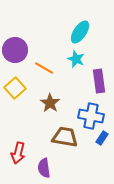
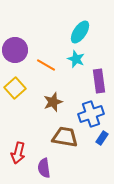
orange line: moved 2 px right, 3 px up
brown star: moved 3 px right, 1 px up; rotated 18 degrees clockwise
blue cross: moved 2 px up; rotated 30 degrees counterclockwise
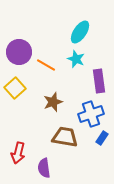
purple circle: moved 4 px right, 2 px down
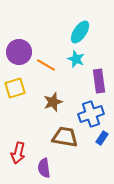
yellow square: rotated 25 degrees clockwise
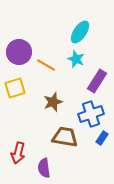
purple rectangle: moved 2 px left; rotated 40 degrees clockwise
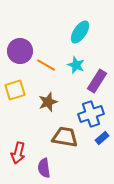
purple circle: moved 1 px right, 1 px up
cyan star: moved 6 px down
yellow square: moved 2 px down
brown star: moved 5 px left
blue rectangle: rotated 16 degrees clockwise
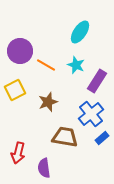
yellow square: rotated 10 degrees counterclockwise
blue cross: rotated 20 degrees counterclockwise
